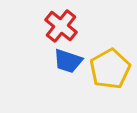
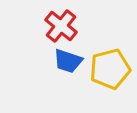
yellow pentagon: rotated 15 degrees clockwise
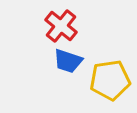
yellow pentagon: moved 11 px down; rotated 6 degrees clockwise
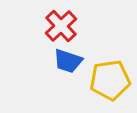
red cross: rotated 8 degrees clockwise
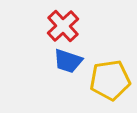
red cross: moved 2 px right
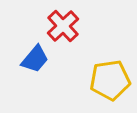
blue trapezoid: moved 33 px left, 2 px up; rotated 68 degrees counterclockwise
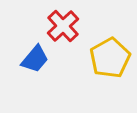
yellow pentagon: moved 22 px up; rotated 21 degrees counterclockwise
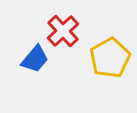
red cross: moved 5 px down
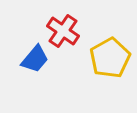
red cross: rotated 12 degrees counterclockwise
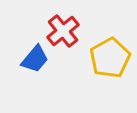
red cross: rotated 16 degrees clockwise
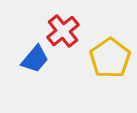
yellow pentagon: rotated 6 degrees counterclockwise
